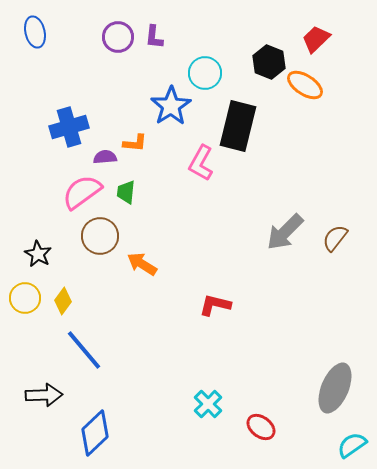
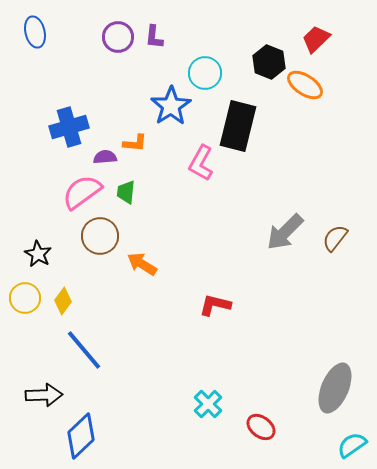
blue diamond: moved 14 px left, 3 px down
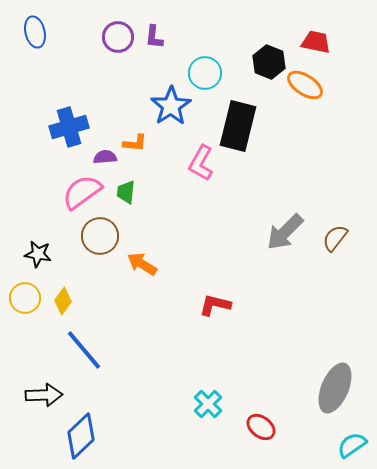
red trapezoid: moved 3 px down; rotated 56 degrees clockwise
black star: rotated 20 degrees counterclockwise
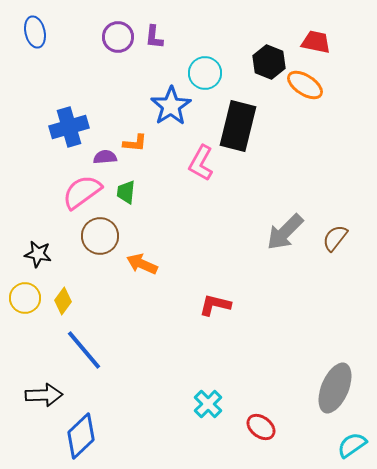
orange arrow: rotated 8 degrees counterclockwise
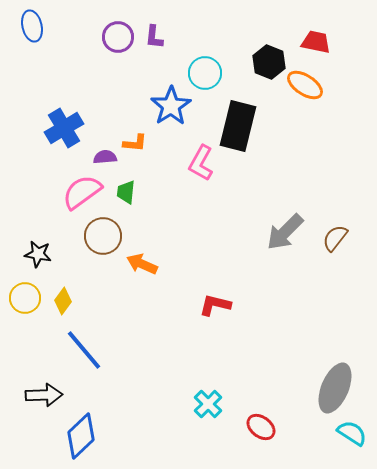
blue ellipse: moved 3 px left, 6 px up
blue cross: moved 5 px left, 1 px down; rotated 15 degrees counterclockwise
brown circle: moved 3 px right
cyan semicircle: moved 12 px up; rotated 68 degrees clockwise
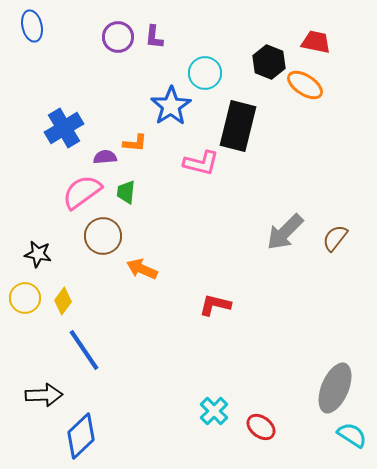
pink L-shape: rotated 105 degrees counterclockwise
orange arrow: moved 5 px down
blue line: rotated 6 degrees clockwise
cyan cross: moved 6 px right, 7 px down
cyan semicircle: moved 2 px down
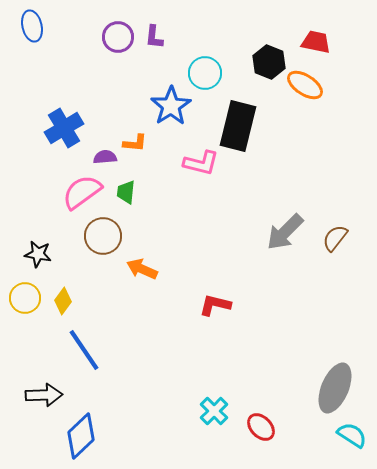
red ellipse: rotated 8 degrees clockwise
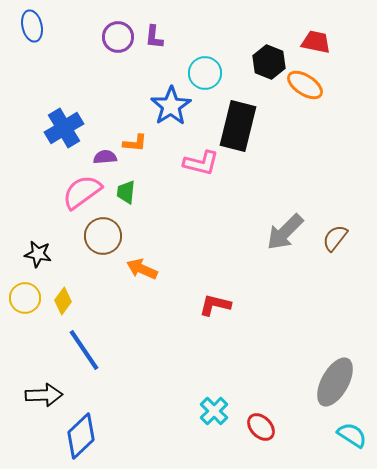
gray ellipse: moved 6 px up; rotated 6 degrees clockwise
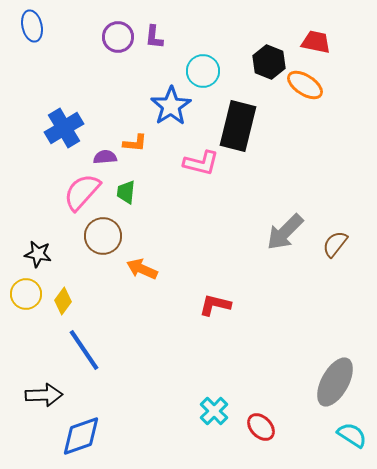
cyan circle: moved 2 px left, 2 px up
pink semicircle: rotated 12 degrees counterclockwise
brown semicircle: moved 6 px down
yellow circle: moved 1 px right, 4 px up
blue diamond: rotated 24 degrees clockwise
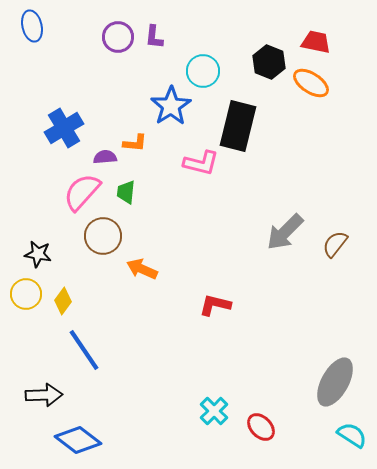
orange ellipse: moved 6 px right, 2 px up
blue diamond: moved 3 px left, 4 px down; rotated 57 degrees clockwise
